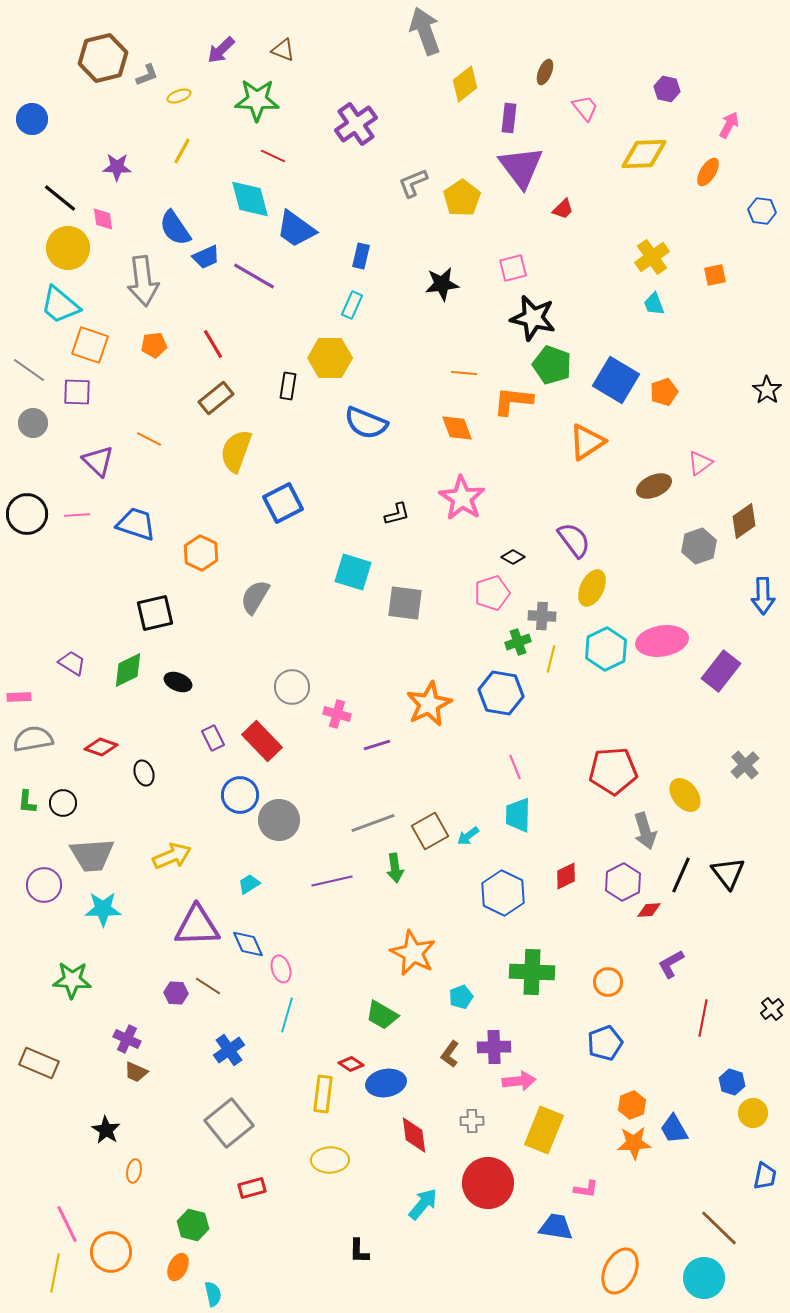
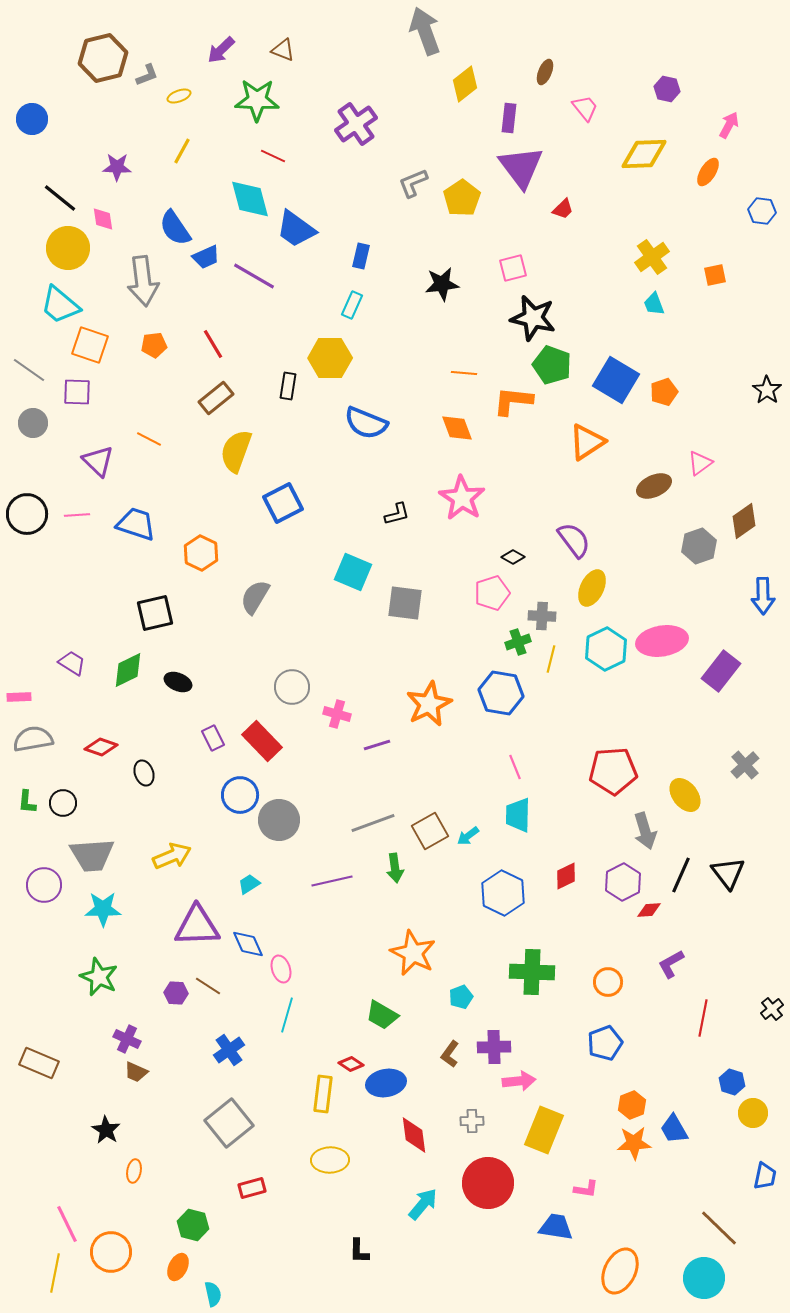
cyan square at (353, 572): rotated 6 degrees clockwise
green star at (72, 980): moved 27 px right, 3 px up; rotated 21 degrees clockwise
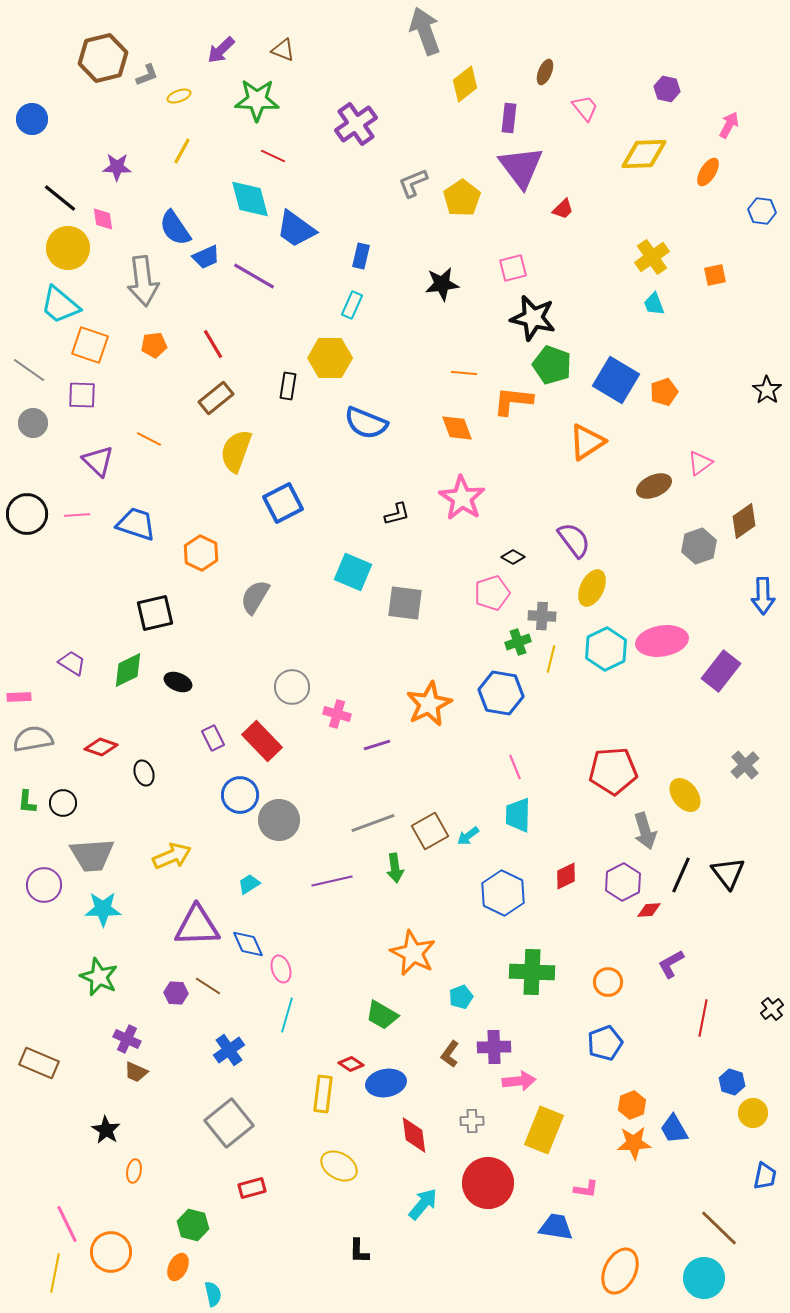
purple square at (77, 392): moved 5 px right, 3 px down
yellow ellipse at (330, 1160): moved 9 px right, 6 px down; rotated 33 degrees clockwise
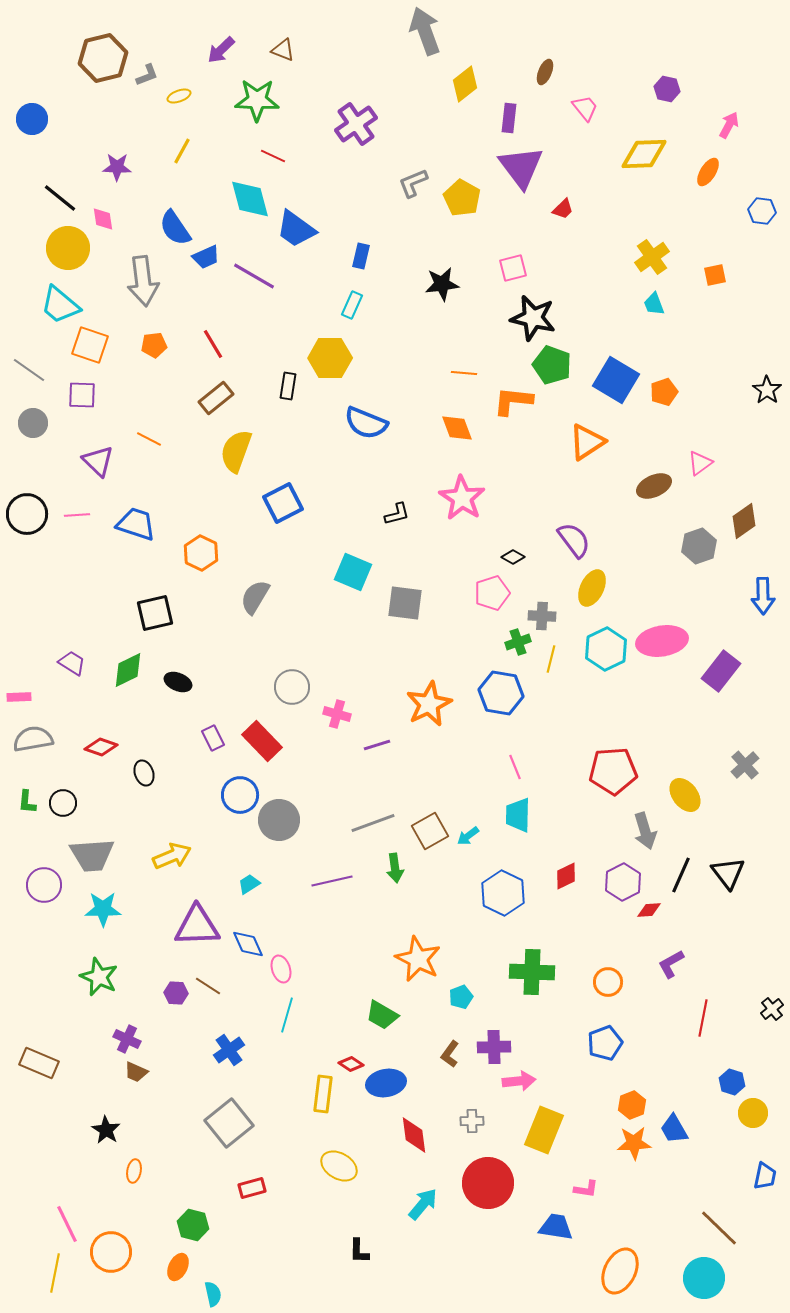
yellow pentagon at (462, 198): rotated 9 degrees counterclockwise
orange star at (413, 953): moved 5 px right, 6 px down
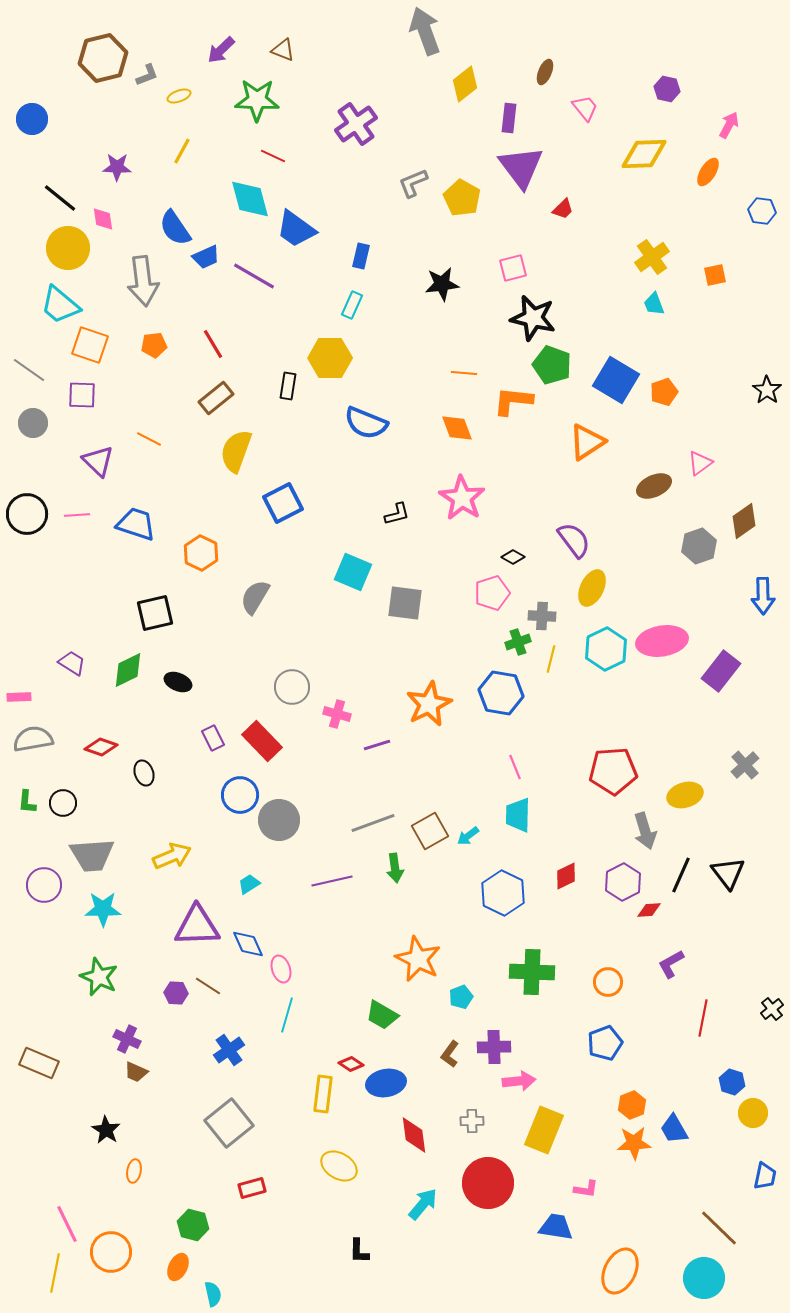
yellow ellipse at (685, 795): rotated 68 degrees counterclockwise
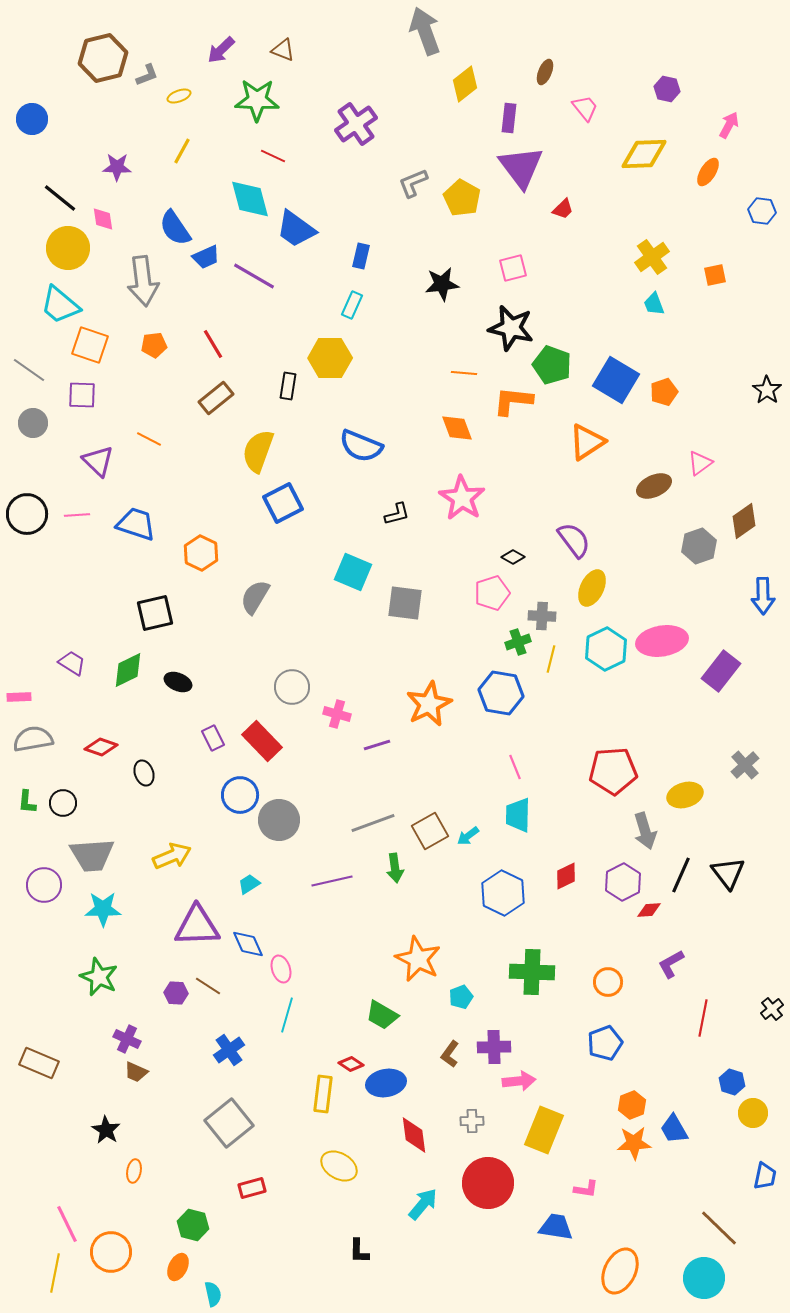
black star at (533, 318): moved 22 px left, 10 px down
blue semicircle at (366, 423): moved 5 px left, 23 px down
yellow semicircle at (236, 451): moved 22 px right
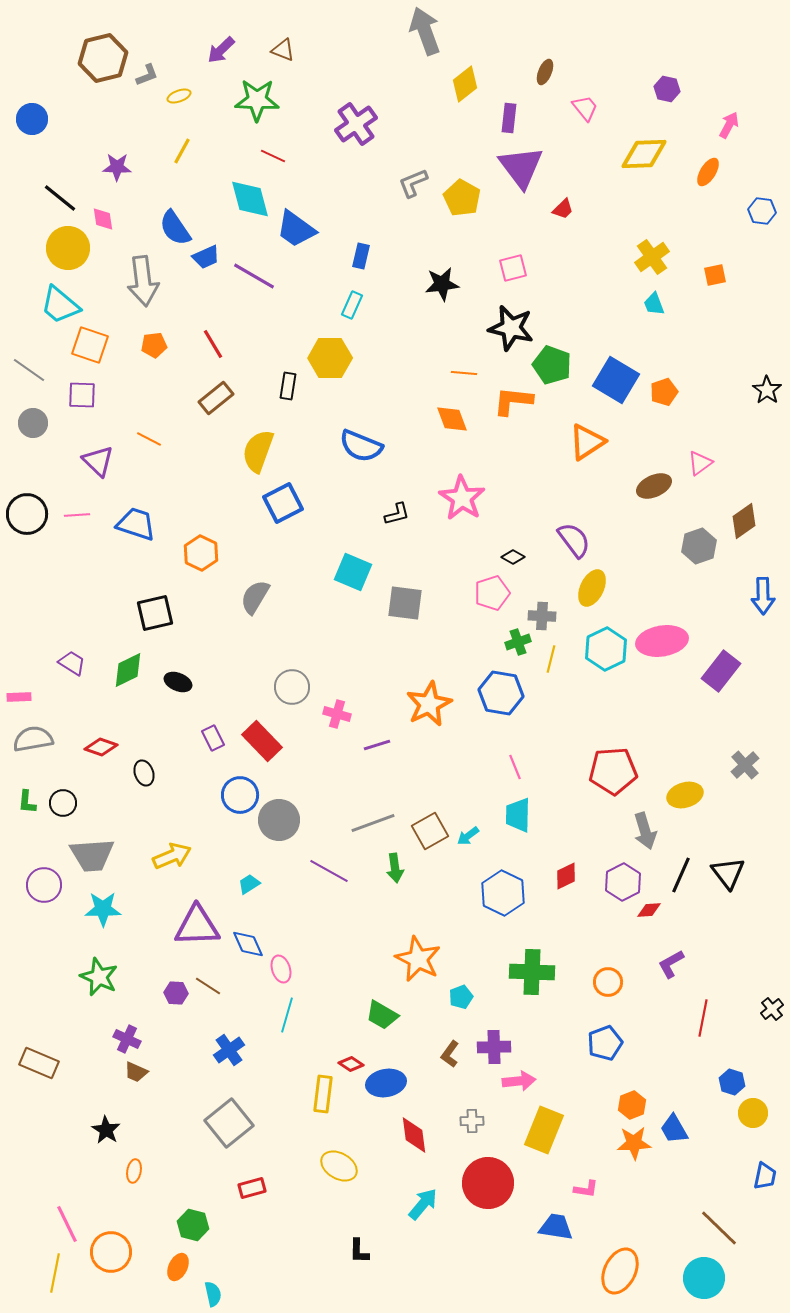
orange diamond at (457, 428): moved 5 px left, 9 px up
purple line at (332, 881): moved 3 px left, 10 px up; rotated 42 degrees clockwise
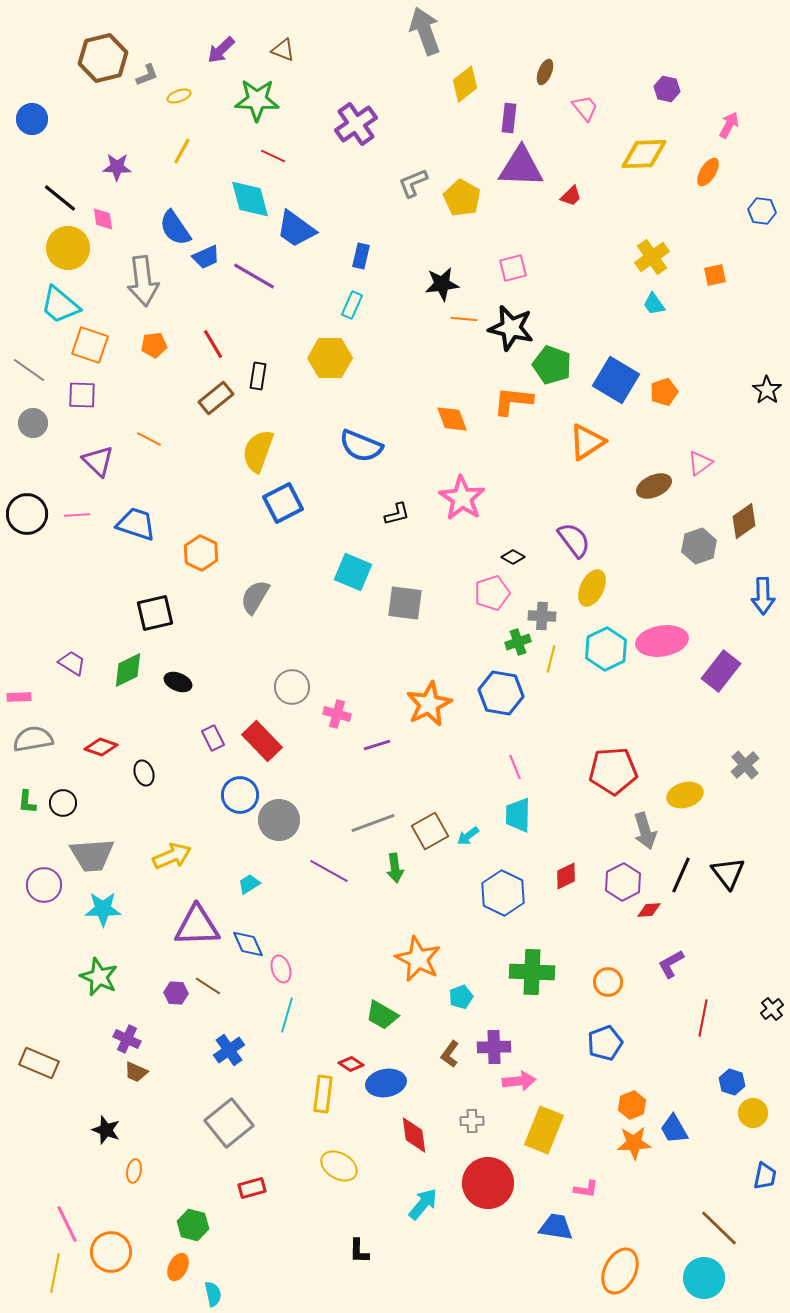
purple triangle at (521, 167): rotated 51 degrees counterclockwise
red trapezoid at (563, 209): moved 8 px right, 13 px up
cyan trapezoid at (654, 304): rotated 15 degrees counterclockwise
orange line at (464, 373): moved 54 px up
black rectangle at (288, 386): moved 30 px left, 10 px up
black star at (106, 1130): rotated 12 degrees counterclockwise
